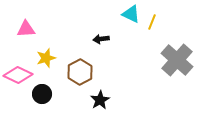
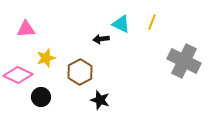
cyan triangle: moved 10 px left, 10 px down
gray cross: moved 7 px right, 1 px down; rotated 16 degrees counterclockwise
black circle: moved 1 px left, 3 px down
black star: rotated 24 degrees counterclockwise
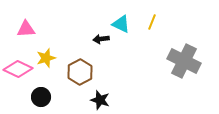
pink diamond: moved 6 px up
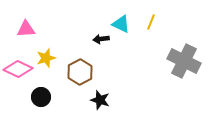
yellow line: moved 1 px left
